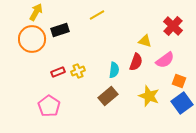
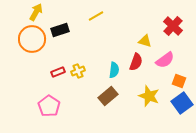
yellow line: moved 1 px left, 1 px down
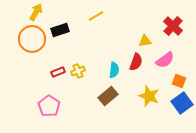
yellow triangle: rotated 24 degrees counterclockwise
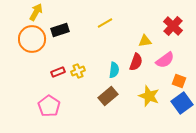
yellow line: moved 9 px right, 7 px down
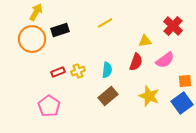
cyan semicircle: moved 7 px left
orange square: moved 6 px right; rotated 24 degrees counterclockwise
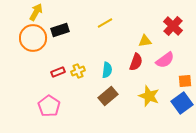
orange circle: moved 1 px right, 1 px up
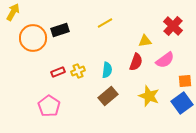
yellow arrow: moved 23 px left
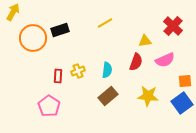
pink semicircle: rotated 12 degrees clockwise
red rectangle: moved 4 px down; rotated 64 degrees counterclockwise
yellow star: moved 1 px left; rotated 15 degrees counterclockwise
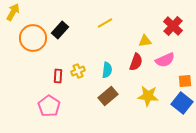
black rectangle: rotated 30 degrees counterclockwise
blue square: rotated 15 degrees counterclockwise
